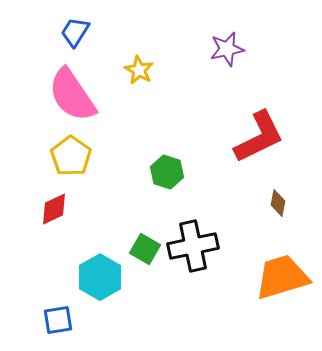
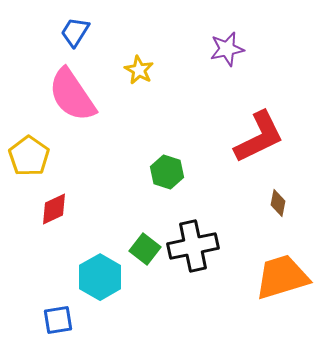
yellow pentagon: moved 42 px left
green square: rotated 8 degrees clockwise
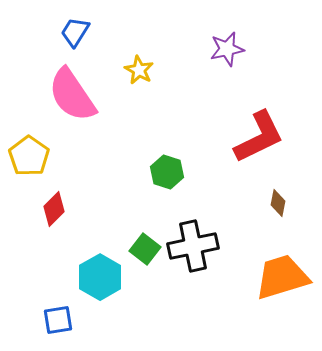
red diamond: rotated 20 degrees counterclockwise
